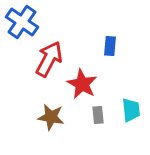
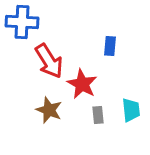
blue cross: rotated 32 degrees counterclockwise
red arrow: moved 2 px down; rotated 120 degrees clockwise
brown star: moved 2 px left, 7 px up; rotated 12 degrees clockwise
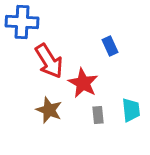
blue rectangle: rotated 30 degrees counterclockwise
red star: moved 1 px right, 1 px up
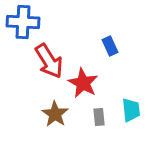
blue cross: moved 1 px right
brown star: moved 6 px right, 4 px down; rotated 12 degrees clockwise
gray rectangle: moved 1 px right, 2 px down
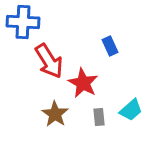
cyan trapezoid: rotated 55 degrees clockwise
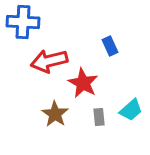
red arrow: rotated 108 degrees clockwise
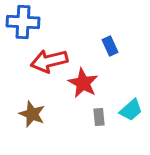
brown star: moved 23 px left; rotated 12 degrees counterclockwise
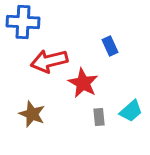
cyan trapezoid: moved 1 px down
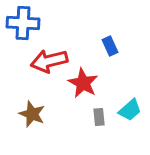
blue cross: moved 1 px down
cyan trapezoid: moved 1 px left, 1 px up
